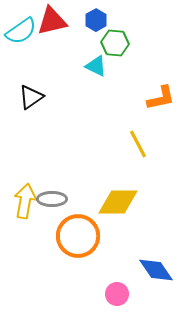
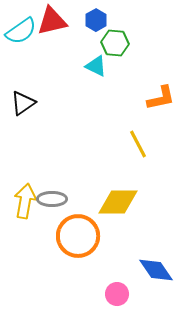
black triangle: moved 8 px left, 6 px down
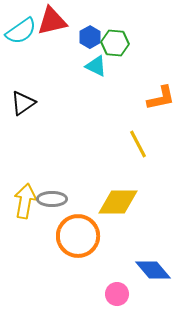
blue hexagon: moved 6 px left, 17 px down
blue diamond: moved 3 px left; rotated 6 degrees counterclockwise
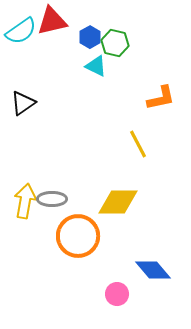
green hexagon: rotated 8 degrees clockwise
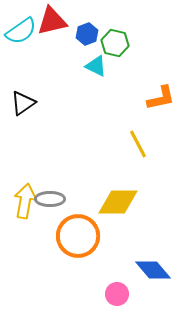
blue hexagon: moved 3 px left, 3 px up; rotated 10 degrees clockwise
gray ellipse: moved 2 px left
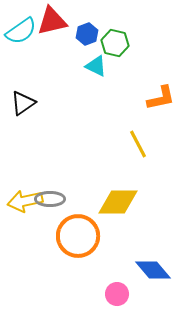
yellow arrow: rotated 112 degrees counterclockwise
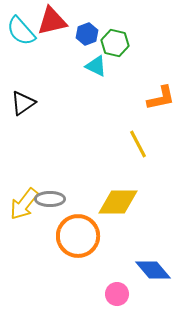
cyan semicircle: rotated 84 degrees clockwise
yellow arrow: moved 1 px left, 3 px down; rotated 40 degrees counterclockwise
